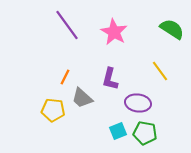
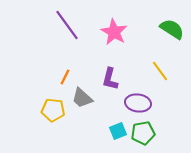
green pentagon: moved 2 px left; rotated 20 degrees counterclockwise
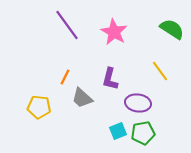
yellow pentagon: moved 14 px left, 3 px up
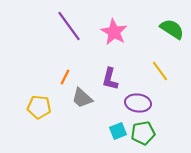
purple line: moved 2 px right, 1 px down
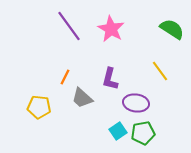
pink star: moved 3 px left, 3 px up
purple ellipse: moved 2 px left
cyan square: rotated 12 degrees counterclockwise
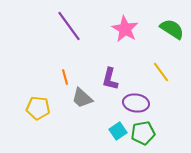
pink star: moved 14 px right
yellow line: moved 1 px right, 1 px down
orange line: rotated 42 degrees counterclockwise
yellow pentagon: moved 1 px left, 1 px down
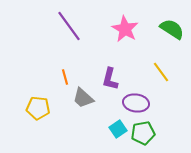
gray trapezoid: moved 1 px right
cyan square: moved 2 px up
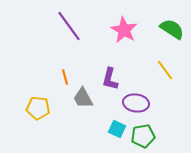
pink star: moved 1 px left, 1 px down
yellow line: moved 4 px right, 2 px up
gray trapezoid: rotated 20 degrees clockwise
cyan square: moved 1 px left; rotated 30 degrees counterclockwise
green pentagon: moved 3 px down
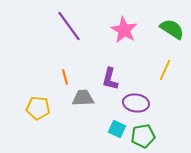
yellow line: rotated 60 degrees clockwise
gray trapezoid: rotated 115 degrees clockwise
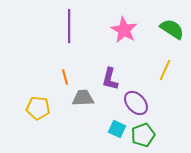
purple line: rotated 36 degrees clockwise
purple ellipse: rotated 40 degrees clockwise
green pentagon: moved 1 px up; rotated 10 degrees counterclockwise
